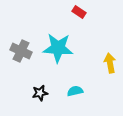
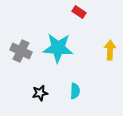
yellow arrow: moved 13 px up; rotated 12 degrees clockwise
cyan semicircle: rotated 105 degrees clockwise
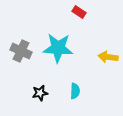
yellow arrow: moved 2 px left, 7 px down; rotated 84 degrees counterclockwise
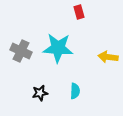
red rectangle: rotated 40 degrees clockwise
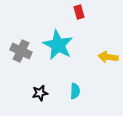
cyan star: moved 3 px up; rotated 24 degrees clockwise
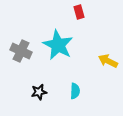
yellow arrow: moved 4 px down; rotated 18 degrees clockwise
black star: moved 1 px left, 1 px up
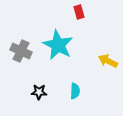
black star: rotated 14 degrees clockwise
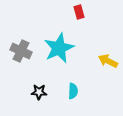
cyan star: moved 1 px right, 3 px down; rotated 20 degrees clockwise
cyan semicircle: moved 2 px left
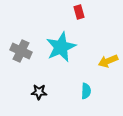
cyan star: moved 2 px right, 1 px up
yellow arrow: rotated 48 degrees counterclockwise
cyan semicircle: moved 13 px right
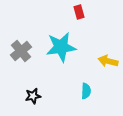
cyan star: rotated 16 degrees clockwise
gray cross: rotated 25 degrees clockwise
yellow arrow: rotated 36 degrees clockwise
black star: moved 6 px left, 4 px down; rotated 14 degrees counterclockwise
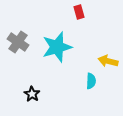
cyan star: moved 4 px left; rotated 8 degrees counterclockwise
gray cross: moved 3 px left, 9 px up; rotated 15 degrees counterclockwise
cyan semicircle: moved 5 px right, 10 px up
black star: moved 1 px left, 2 px up; rotated 28 degrees counterclockwise
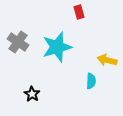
yellow arrow: moved 1 px left, 1 px up
